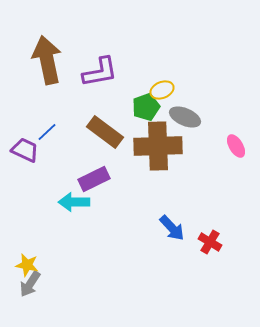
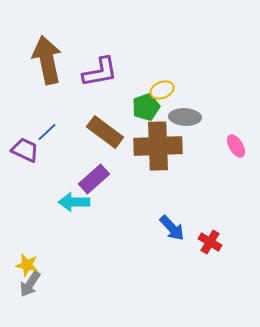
gray ellipse: rotated 20 degrees counterclockwise
purple rectangle: rotated 16 degrees counterclockwise
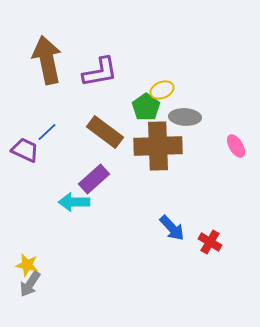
green pentagon: rotated 16 degrees counterclockwise
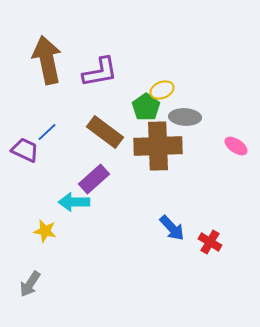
pink ellipse: rotated 25 degrees counterclockwise
yellow star: moved 18 px right, 34 px up
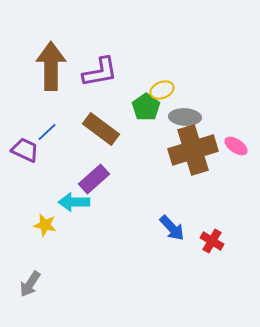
brown arrow: moved 4 px right, 6 px down; rotated 12 degrees clockwise
brown rectangle: moved 4 px left, 3 px up
brown cross: moved 35 px right, 4 px down; rotated 15 degrees counterclockwise
yellow star: moved 6 px up
red cross: moved 2 px right, 1 px up
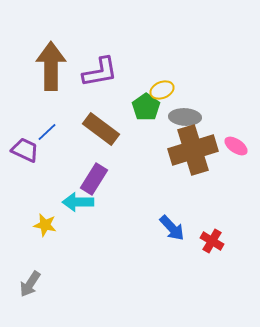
purple rectangle: rotated 16 degrees counterclockwise
cyan arrow: moved 4 px right
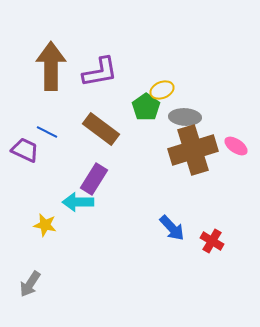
blue line: rotated 70 degrees clockwise
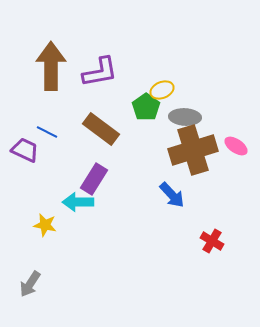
blue arrow: moved 33 px up
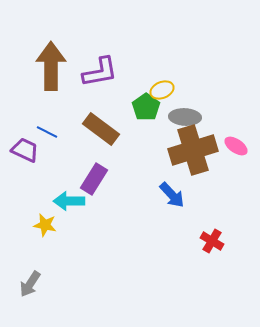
cyan arrow: moved 9 px left, 1 px up
